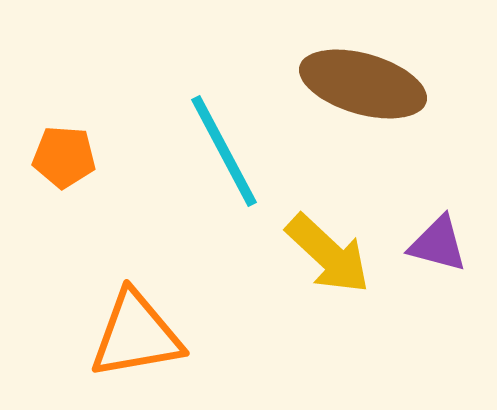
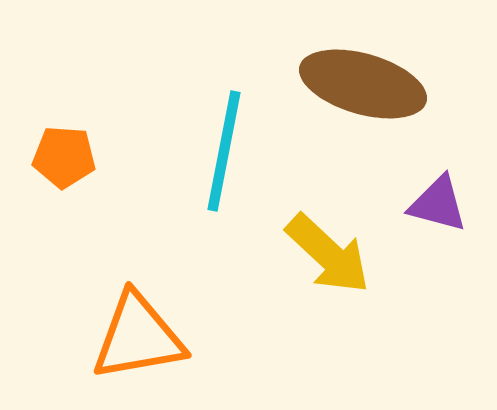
cyan line: rotated 39 degrees clockwise
purple triangle: moved 40 px up
orange triangle: moved 2 px right, 2 px down
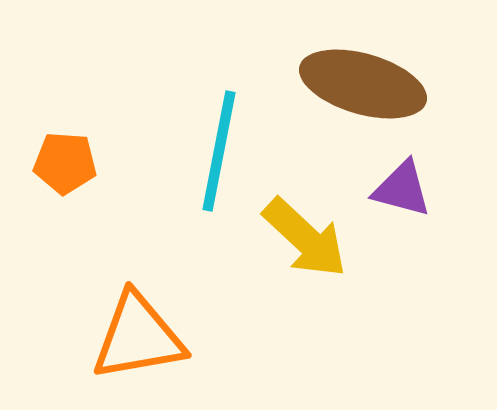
cyan line: moved 5 px left
orange pentagon: moved 1 px right, 6 px down
purple triangle: moved 36 px left, 15 px up
yellow arrow: moved 23 px left, 16 px up
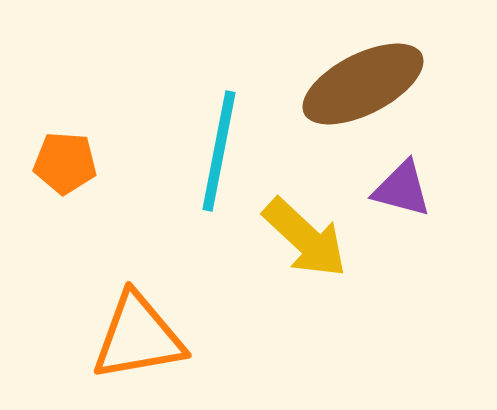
brown ellipse: rotated 43 degrees counterclockwise
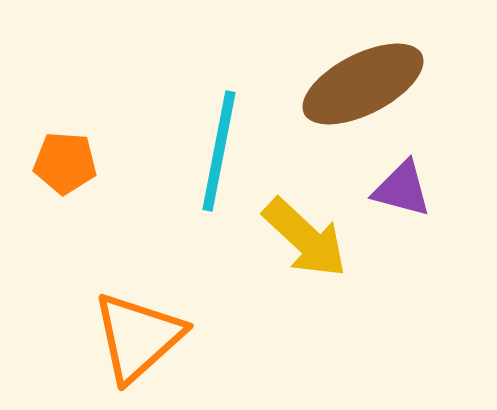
orange triangle: rotated 32 degrees counterclockwise
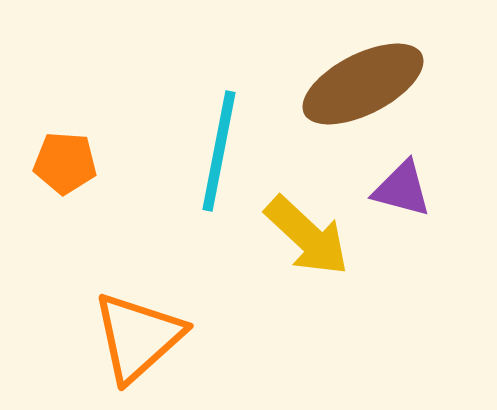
yellow arrow: moved 2 px right, 2 px up
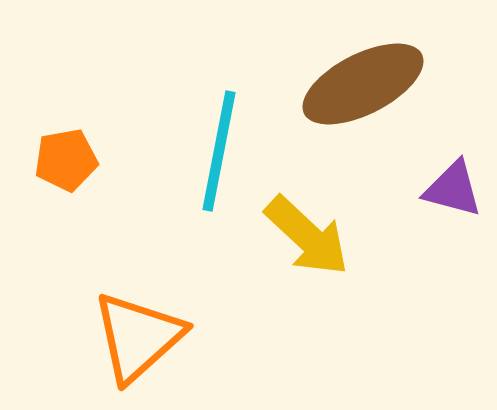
orange pentagon: moved 1 px right, 3 px up; rotated 14 degrees counterclockwise
purple triangle: moved 51 px right
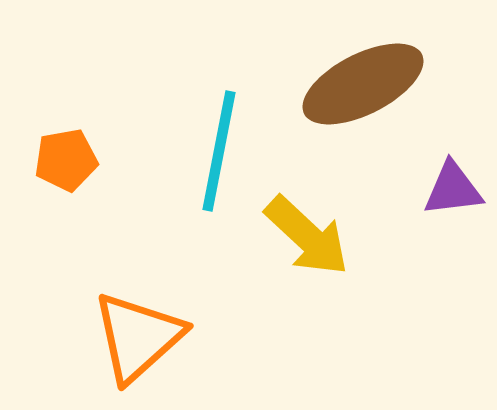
purple triangle: rotated 22 degrees counterclockwise
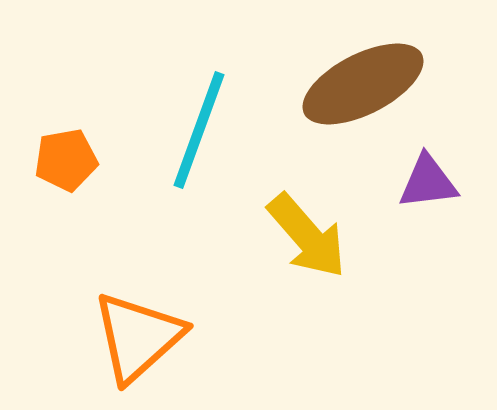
cyan line: moved 20 px left, 21 px up; rotated 9 degrees clockwise
purple triangle: moved 25 px left, 7 px up
yellow arrow: rotated 6 degrees clockwise
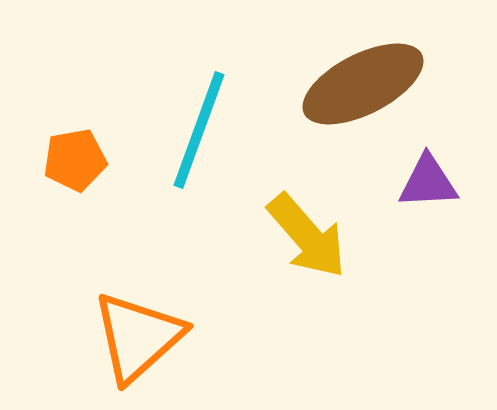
orange pentagon: moved 9 px right
purple triangle: rotated 4 degrees clockwise
